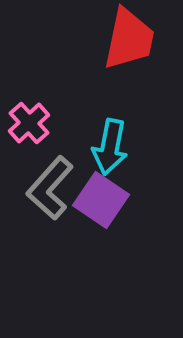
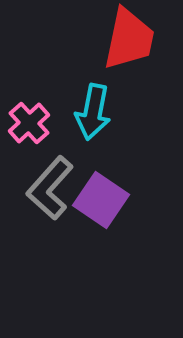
cyan arrow: moved 17 px left, 35 px up
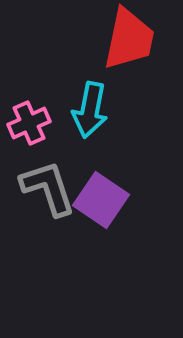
cyan arrow: moved 3 px left, 2 px up
pink cross: rotated 18 degrees clockwise
gray L-shape: moved 2 px left; rotated 120 degrees clockwise
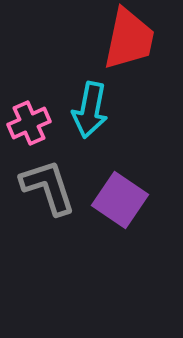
gray L-shape: moved 1 px up
purple square: moved 19 px right
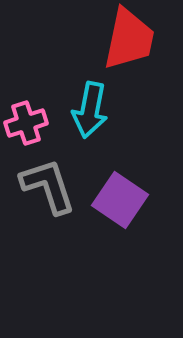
pink cross: moved 3 px left; rotated 6 degrees clockwise
gray L-shape: moved 1 px up
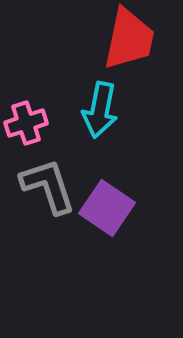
cyan arrow: moved 10 px right
purple square: moved 13 px left, 8 px down
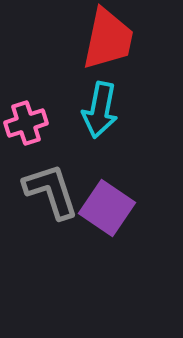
red trapezoid: moved 21 px left
gray L-shape: moved 3 px right, 5 px down
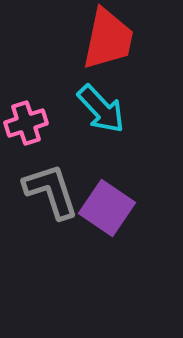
cyan arrow: moved 1 px right, 1 px up; rotated 54 degrees counterclockwise
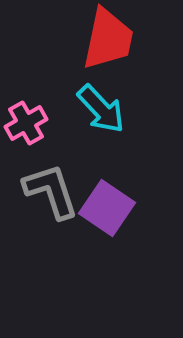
pink cross: rotated 12 degrees counterclockwise
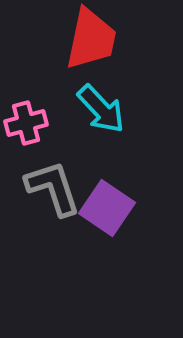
red trapezoid: moved 17 px left
pink cross: rotated 15 degrees clockwise
gray L-shape: moved 2 px right, 3 px up
